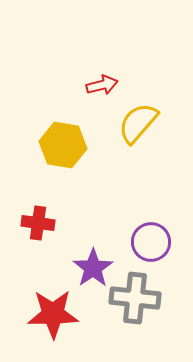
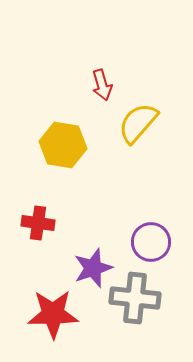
red arrow: rotated 88 degrees clockwise
purple star: rotated 15 degrees clockwise
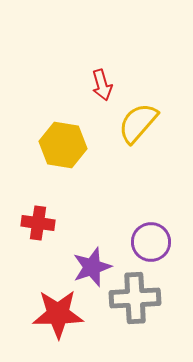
purple star: moved 1 px left, 1 px up
gray cross: rotated 9 degrees counterclockwise
red star: moved 5 px right
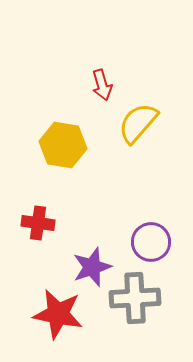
red star: rotated 12 degrees clockwise
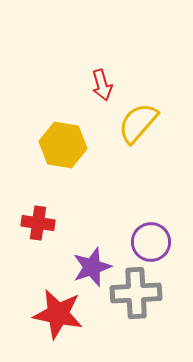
gray cross: moved 1 px right, 5 px up
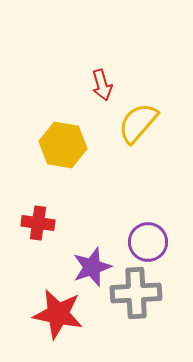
purple circle: moved 3 px left
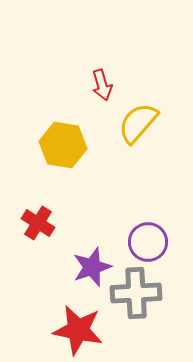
red cross: rotated 24 degrees clockwise
red star: moved 20 px right, 16 px down
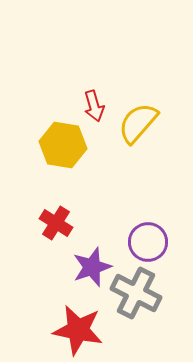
red arrow: moved 8 px left, 21 px down
red cross: moved 18 px right
gray cross: rotated 30 degrees clockwise
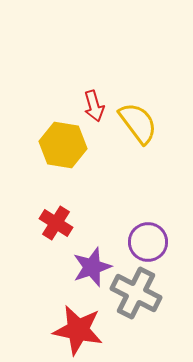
yellow semicircle: rotated 102 degrees clockwise
